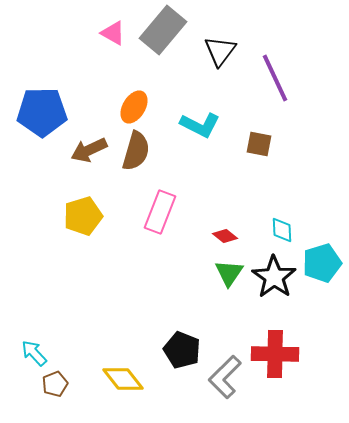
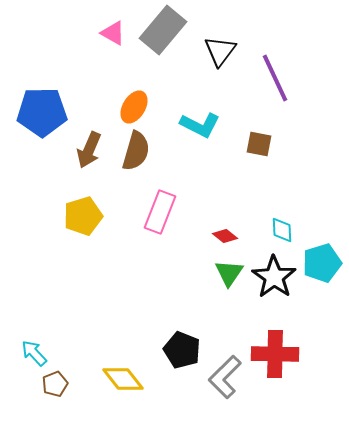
brown arrow: rotated 42 degrees counterclockwise
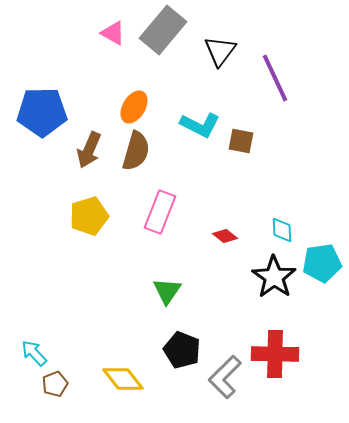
brown square: moved 18 px left, 3 px up
yellow pentagon: moved 6 px right
cyan pentagon: rotated 9 degrees clockwise
green triangle: moved 62 px left, 18 px down
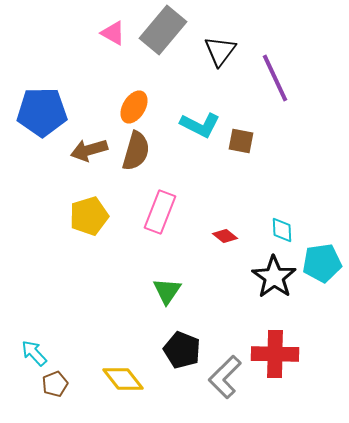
brown arrow: rotated 51 degrees clockwise
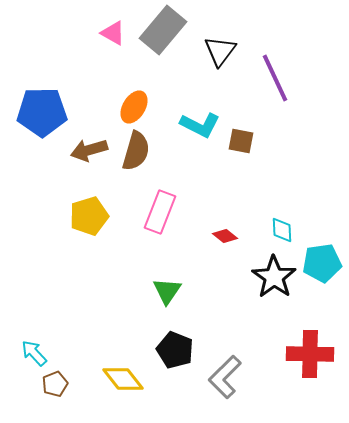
black pentagon: moved 7 px left
red cross: moved 35 px right
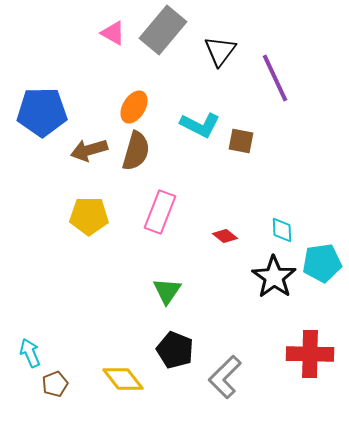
yellow pentagon: rotated 18 degrees clockwise
cyan arrow: moved 4 px left; rotated 20 degrees clockwise
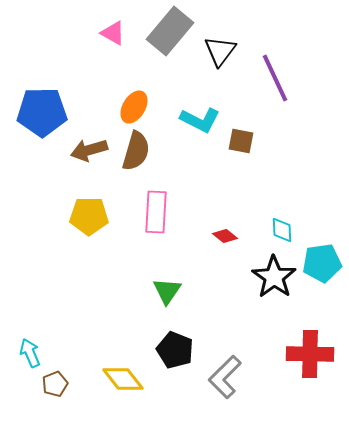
gray rectangle: moved 7 px right, 1 px down
cyan L-shape: moved 5 px up
pink rectangle: moved 4 px left; rotated 18 degrees counterclockwise
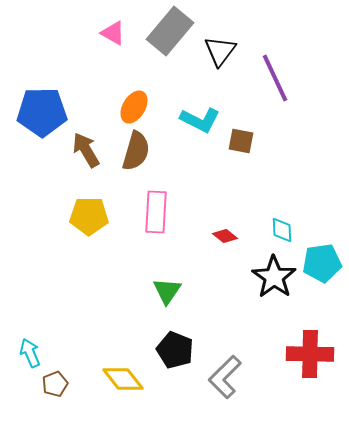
brown arrow: moved 3 px left; rotated 75 degrees clockwise
